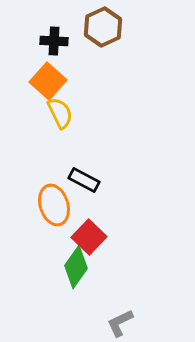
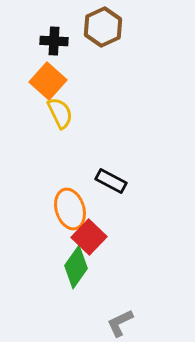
black rectangle: moved 27 px right, 1 px down
orange ellipse: moved 16 px right, 4 px down
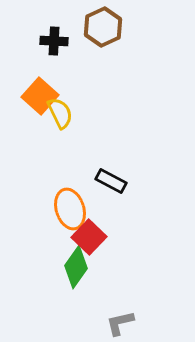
orange square: moved 8 px left, 15 px down
gray L-shape: rotated 12 degrees clockwise
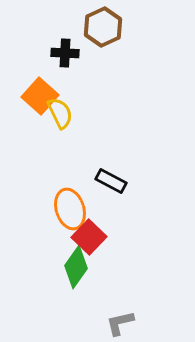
black cross: moved 11 px right, 12 px down
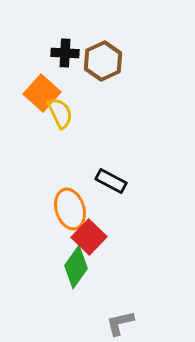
brown hexagon: moved 34 px down
orange square: moved 2 px right, 3 px up
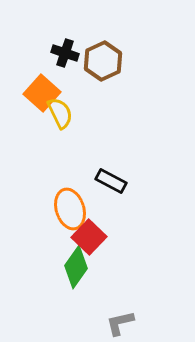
black cross: rotated 16 degrees clockwise
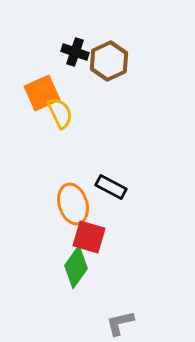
black cross: moved 10 px right, 1 px up
brown hexagon: moved 6 px right
orange square: rotated 24 degrees clockwise
black rectangle: moved 6 px down
orange ellipse: moved 3 px right, 5 px up
red square: rotated 28 degrees counterclockwise
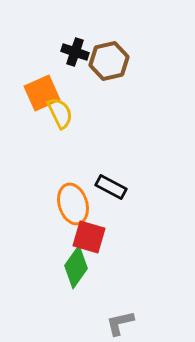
brown hexagon: rotated 12 degrees clockwise
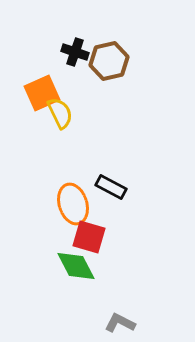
green diamond: moved 1 px up; rotated 63 degrees counterclockwise
gray L-shape: rotated 40 degrees clockwise
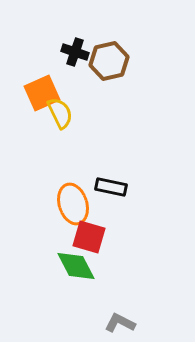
black rectangle: rotated 16 degrees counterclockwise
